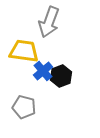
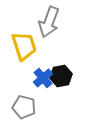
yellow trapezoid: moved 5 px up; rotated 64 degrees clockwise
blue cross: moved 7 px down
black hexagon: rotated 10 degrees clockwise
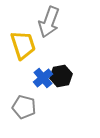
yellow trapezoid: moved 1 px left, 1 px up
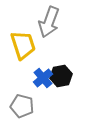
gray pentagon: moved 2 px left, 1 px up
